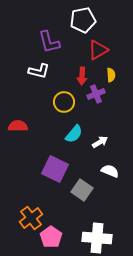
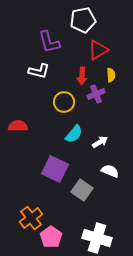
white cross: rotated 12 degrees clockwise
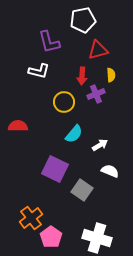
red triangle: rotated 15 degrees clockwise
white arrow: moved 3 px down
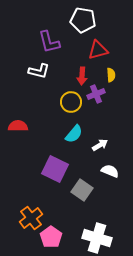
white pentagon: rotated 20 degrees clockwise
yellow circle: moved 7 px right
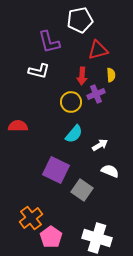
white pentagon: moved 3 px left; rotated 20 degrees counterclockwise
purple square: moved 1 px right, 1 px down
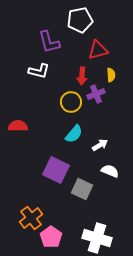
gray square: moved 1 px up; rotated 10 degrees counterclockwise
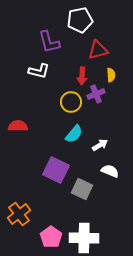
orange cross: moved 12 px left, 4 px up
white cross: moved 13 px left; rotated 16 degrees counterclockwise
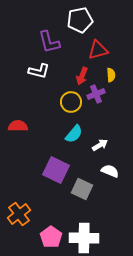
red arrow: rotated 18 degrees clockwise
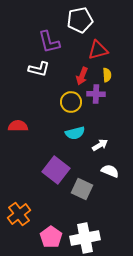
white L-shape: moved 2 px up
yellow semicircle: moved 4 px left
purple cross: rotated 24 degrees clockwise
cyan semicircle: moved 1 px right, 1 px up; rotated 36 degrees clockwise
purple square: rotated 12 degrees clockwise
white cross: moved 1 px right; rotated 12 degrees counterclockwise
